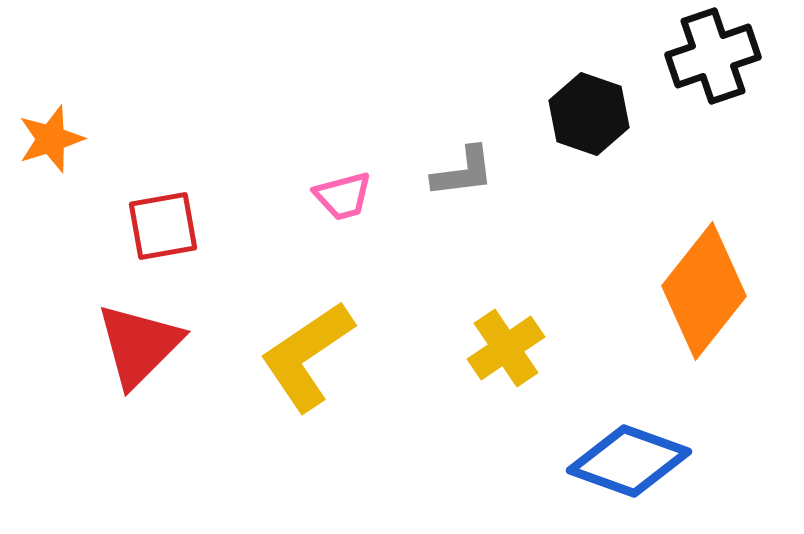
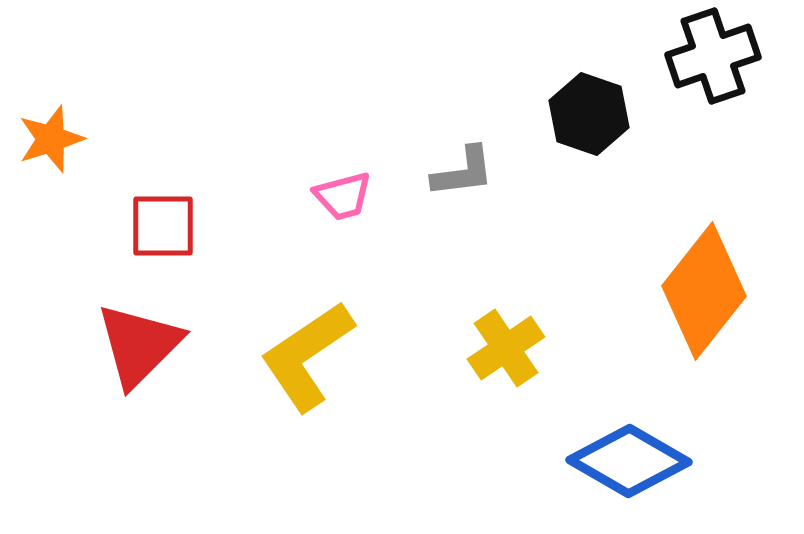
red square: rotated 10 degrees clockwise
blue diamond: rotated 10 degrees clockwise
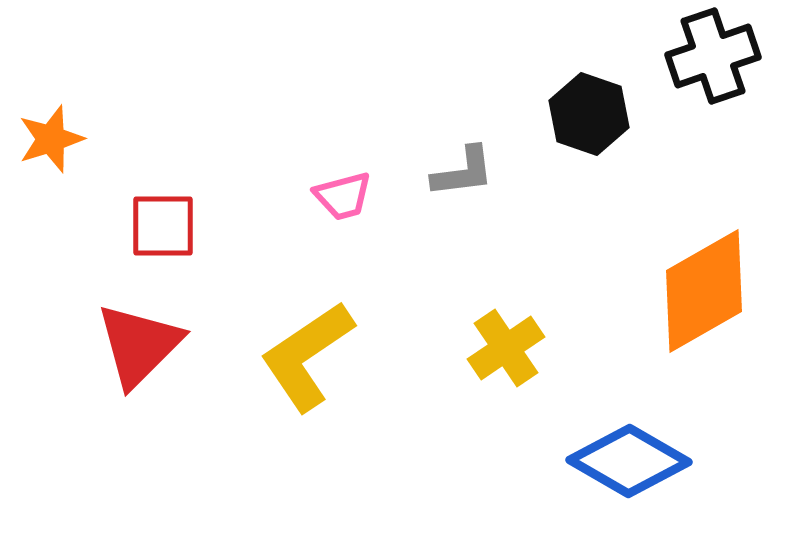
orange diamond: rotated 22 degrees clockwise
